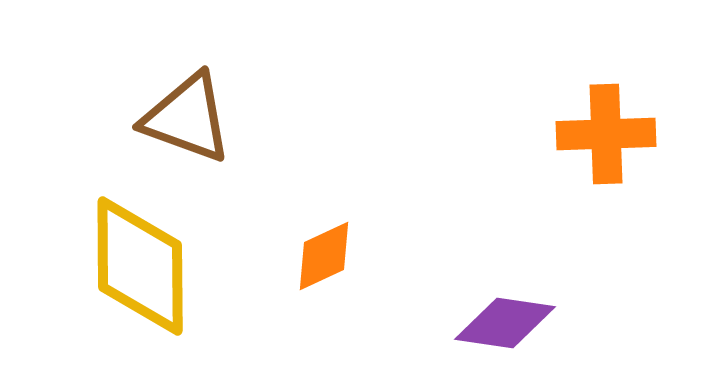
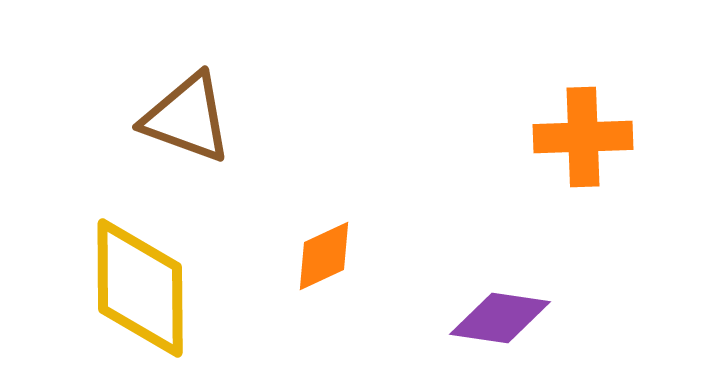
orange cross: moved 23 px left, 3 px down
yellow diamond: moved 22 px down
purple diamond: moved 5 px left, 5 px up
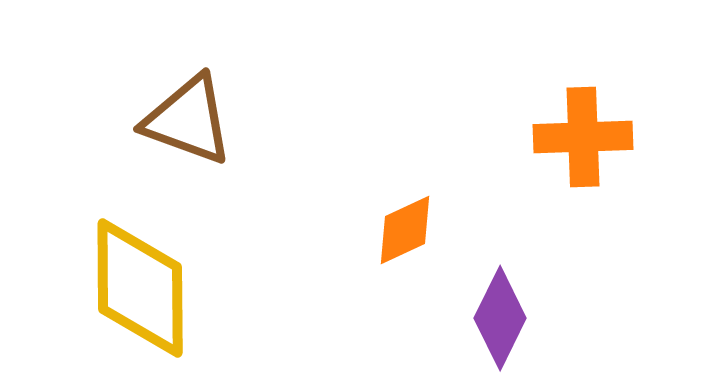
brown triangle: moved 1 px right, 2 px down
orange diamond: moved 81 px right, 26 px up
purple diamond: rotated 72 degrees counterclockwise
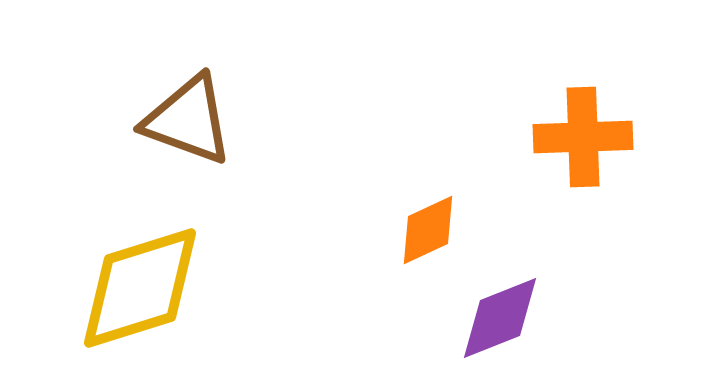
orange diamond: moved 23 px right
yellow diamond: rotated 73 degrees clockwise
purple diamond: rotated 42 degrees clockwise
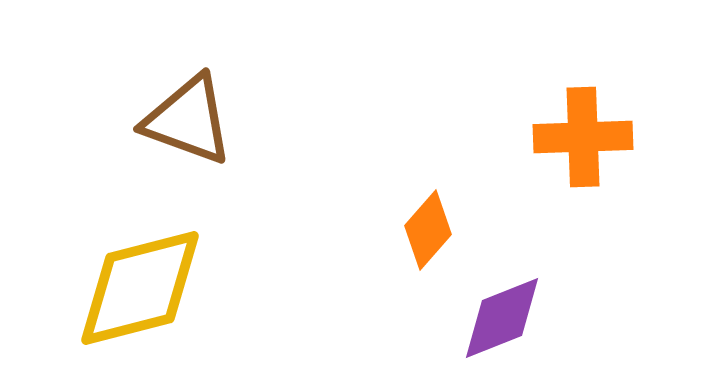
orange diamond: rotated 24 degrees counterclockwise
yellow diamond: rotated 3 degrees clockwise
purple diamond: moved 2 px right
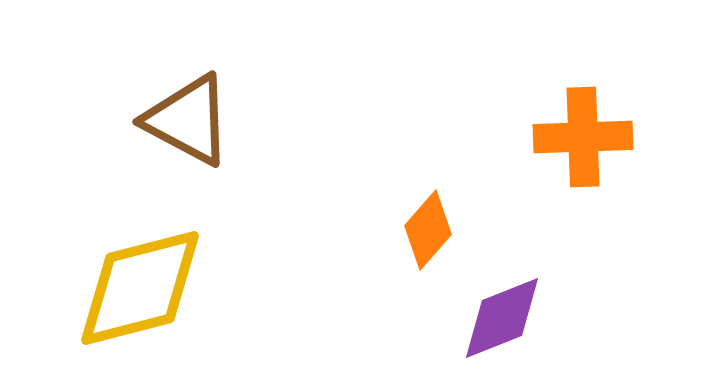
brown triangle: rotated 8 degrees clockwise
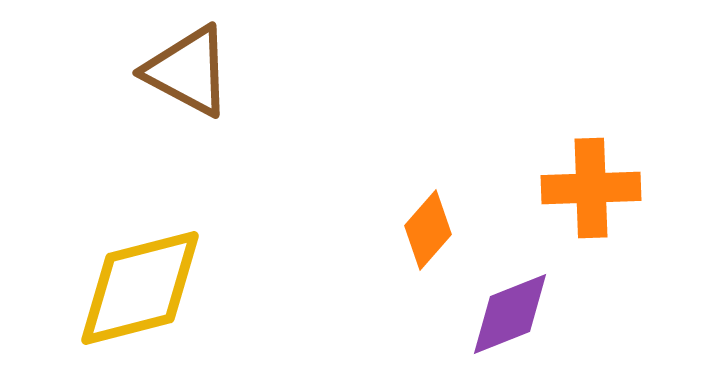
brown triangle: moved 49 px up
orange cross: moved 8 px right, 51 px down
purple diamond: moved 8 px right, 4 px up
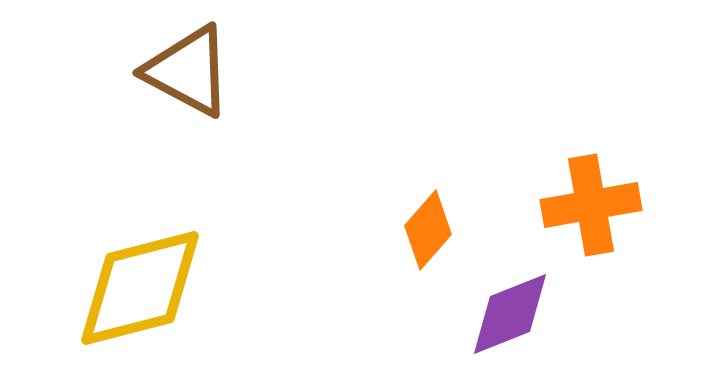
orange cross: moved 17 px down; rotated 8 degrees counterclockwise
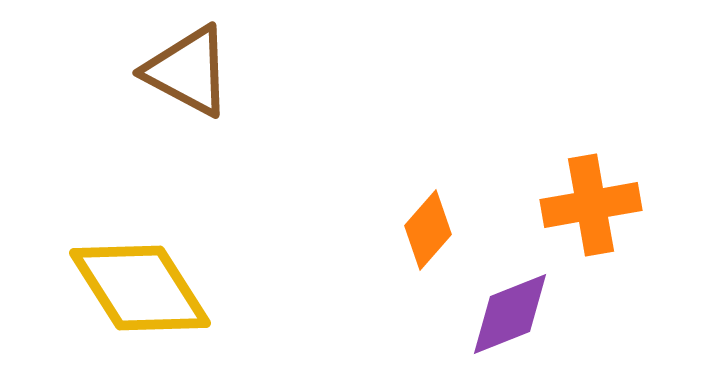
yellow diamond: rotated 72 degrees clockwise
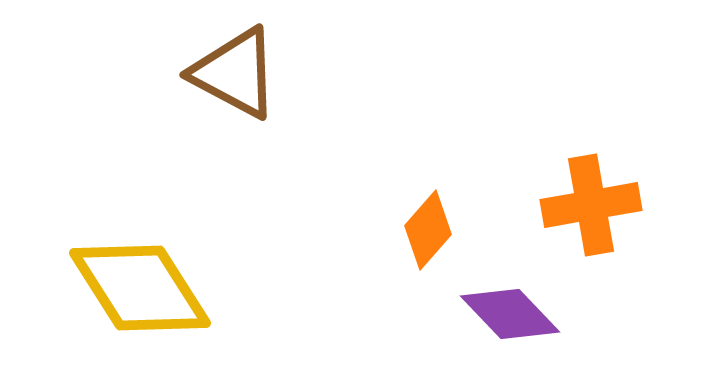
brown triangle: moved 47 px right, 2 px down
purple diamond: rotated 68 degrees clockwise
